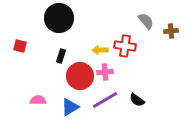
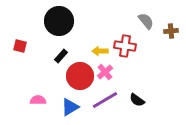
black circle: moved 3 px down
yellow arrow: moved 1 px down
black rectangle: rotated 24 degrees clockwise
pink cross: rotated 35 degrees counterclockwise
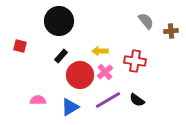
red cross: moved 10 px right, 15 px down
red circle: moved 1 px up
purple line: moved 3 px right
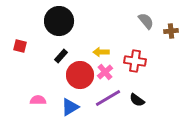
yellow arrow: moved 1 px right, 1 px down
purple line: moved 2 px up
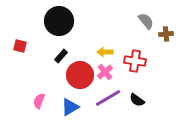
brown cross: moved 5 px left, 3 px down
yellow arrow: moved 4 px right
pink semicircle: moved 1 px right, 1 px down; rotated 70 degrees counterclockwise
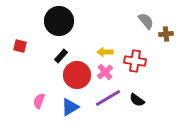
red circle: moved 3 px left
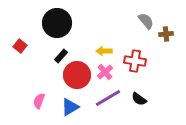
black circle: moved 2 px left, 2 px down
red square: rotated 24 degrees clockwise
yellow arrow: moved 1 px left, 1 px up
black semicircle: moved 2 px right, 1 px up
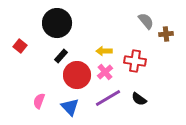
blue triangle: rotated 42 degrees counterclockwise
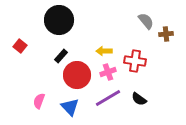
black circle: moved 2 px right, 3 px up
pink cross: moved 3 px right; rotated 21 degrees clockwise
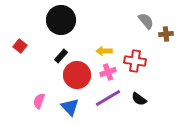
black circle: moved 2 px right
